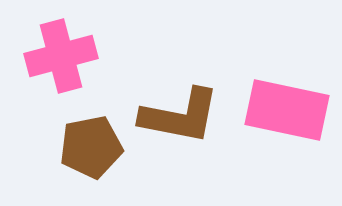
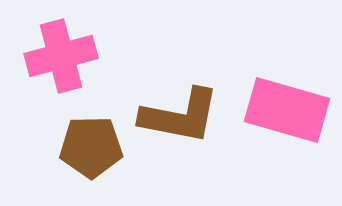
pink rectangle: rotated 4 degrees clockwise
brown pentagon: rotated 10 degrees clockwise
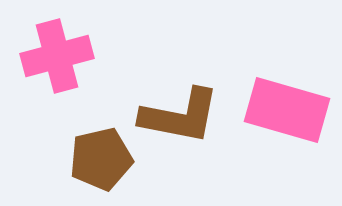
pink cross: moved 4 px left
brown pentagon: moved 10 px right, 12 px down; rotated 12 degrees counterclockwise
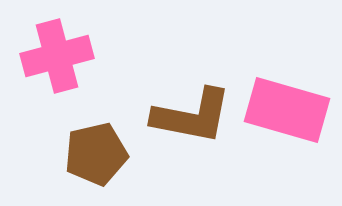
brown L-shape: moved 12 px right
brown pentagon: moved 5 px left, 5 px up
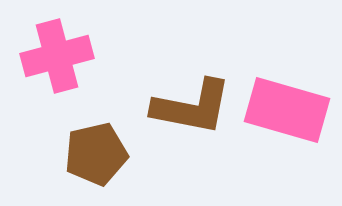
brown L-shape: moved 9 px up
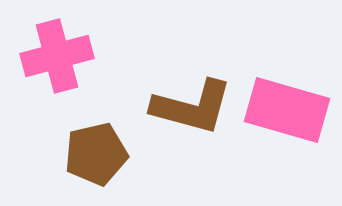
brown L-shape: rotated 4 degrees clockwise
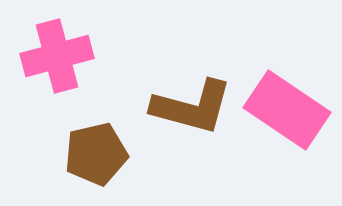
pink rectangle: rotated 18 degrees clockwise
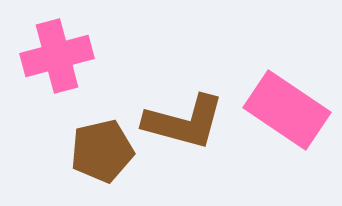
brown L-shape: moved 8 px left, 15 px down
brown pentagon: moved 6 px right, 3 px up
